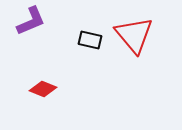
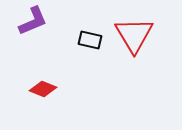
purple L-shape: moved 2 px right
red triangle: rotated 9 degrees clockwise
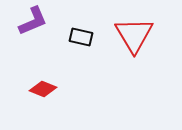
black rectangle: moved 9 px left, 3 px up
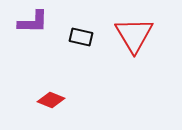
purple L-shape: moved 1 px down; rotated 24 degrees clockwise
red diamond: moved 8 px right, 11 px down
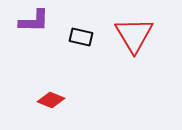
purple L-shape: moved 1 px right, 1 px up
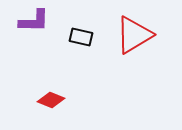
red triangle: rotated 30 degrees clockwise
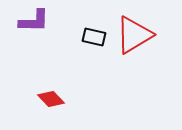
black rectangle: moved 13 px right
red diamond: moved 1 px up; rotated 24 degrees clockwise
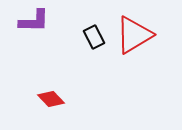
black rectangle: rotated 50 degrees clockwise
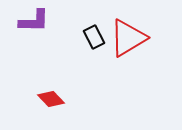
red triangle: moved 6 px left, 3 px down
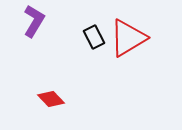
purple L-shape: rotated 60 degrees counterclockwise
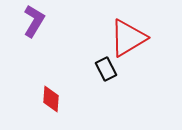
black rectangle: moved 12 px right, 32 px down
red diamond: rotated 48 degrees clockwise
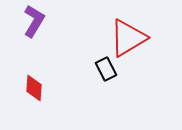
red diamond: moved 17 px left, 11 px up
